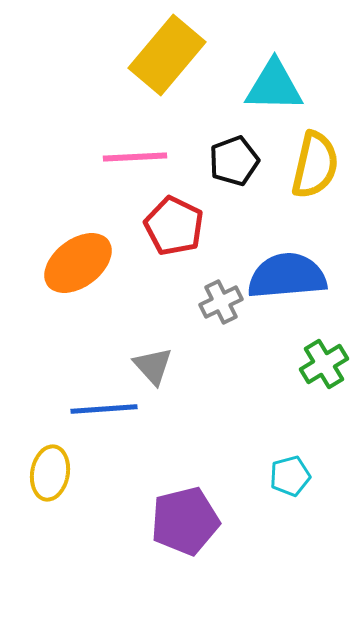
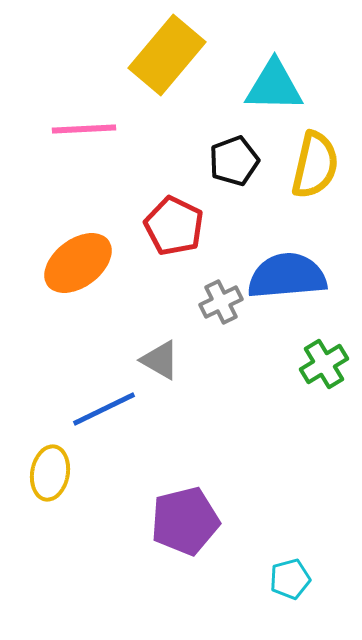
pink line: moved 51 px left, 28 px up
gray triangle: moved 7 px right, 6 px up; rotated 18 degrees counterclockwise
blue line: rotated 22 degrees counterclockwise
cyan pentagon: moved 103 px down
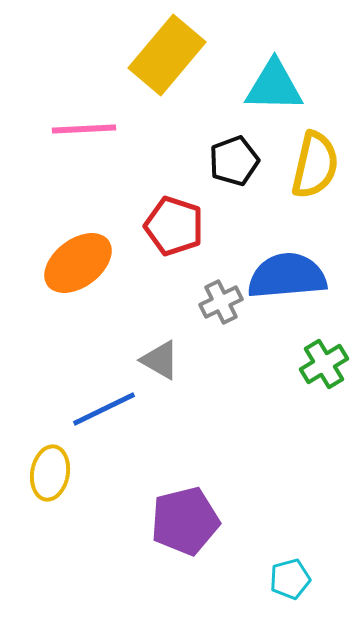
red pentagon: rotated 8 degrees counterclockwise
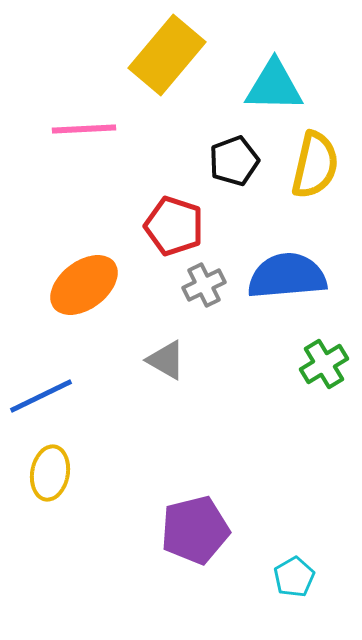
orange ellipse: moved 6 px right, 22 px down
gray cross: moved 17 px left, 17 px up
gray triangle: moved 6 px right
blue line: moved 63 px left, 13 px up
purple pentagon: moved 10 px right, 9 px down
cyan pentagon: moved 4 px right, 2 px up; rotated 15 degrees counterclockwise
